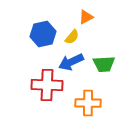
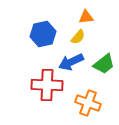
orange triangle: rotated 21 degrees clockwise
yellow semicircle: moved 6 px right
green trapezoid: rotated 35 degrees counterclockwise
orange cross: rotated 20 degrees clockwise
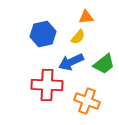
orange cross: moved 1 px left, 2 px up
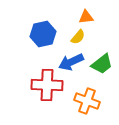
green trapezoid: moved 2 px left
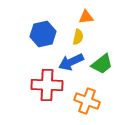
yellow semicircle: rotated 28 degrees counterclockwise
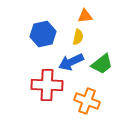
orange triangle: moved 1 px left, 1 px up
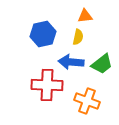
blue arrow: rotated 30 degrees clockwise
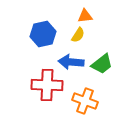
yellow semicircle: moved 2 px up; rotated 21 degrees clockwise
orange cross: moved 2 px left
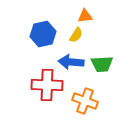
yellow semicircle: moved 2 px left
green trapezoid: rotated 35 degrees clockwise
